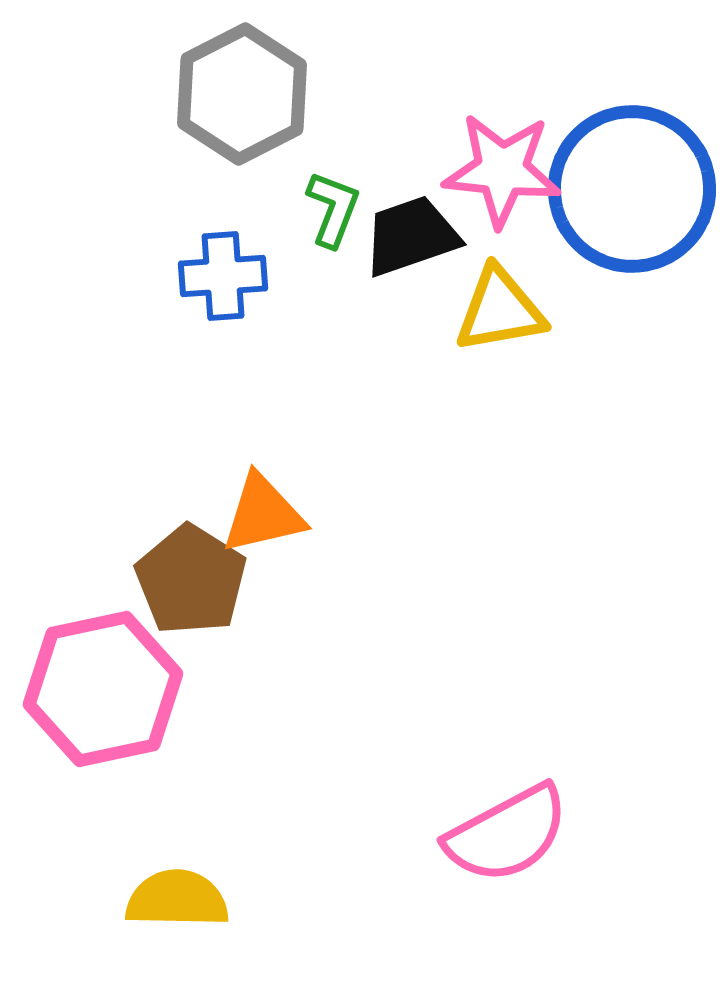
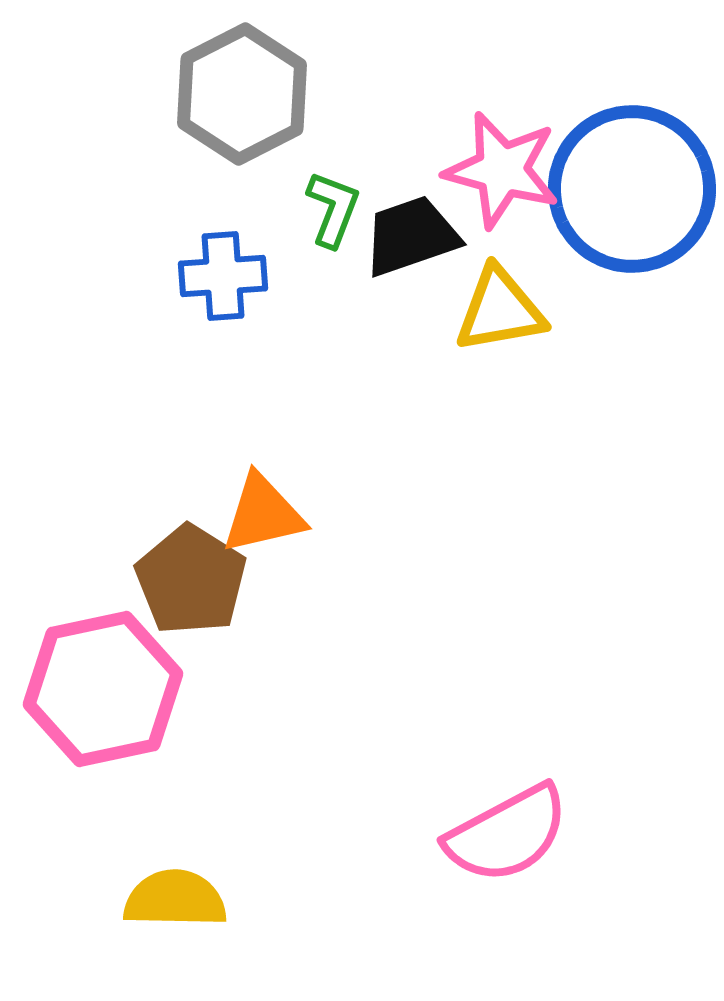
pink star: rotated 9 degrees clockwise
yellow semicircle: moved 2 px left
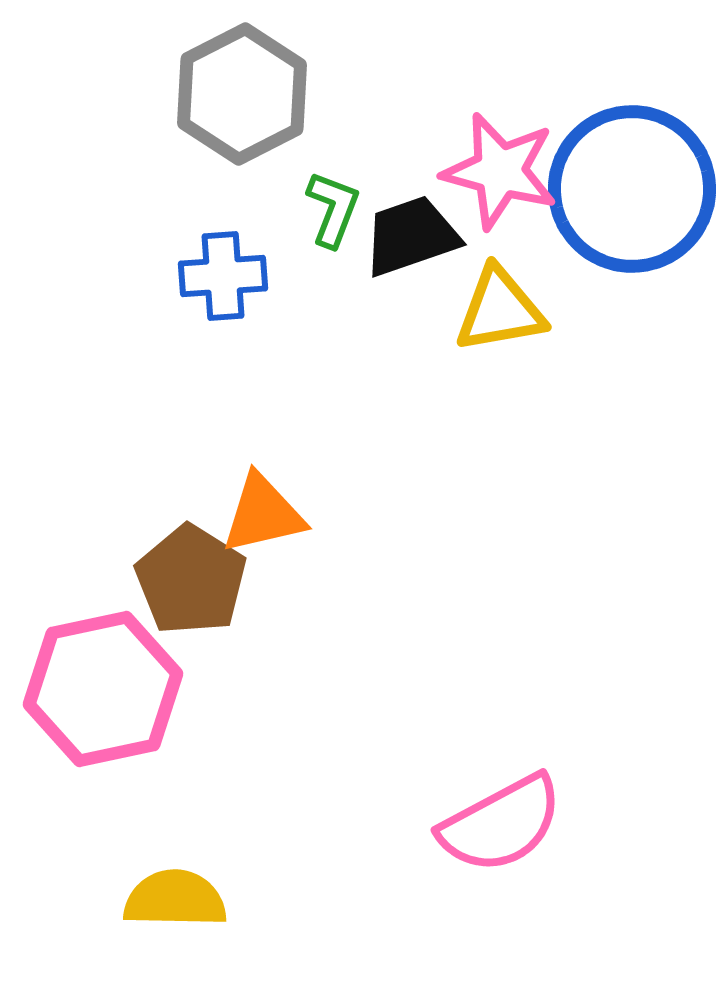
pink star: moved 2 px left, 1 px down
pink semicircle: moved 6 px left, 10 px up
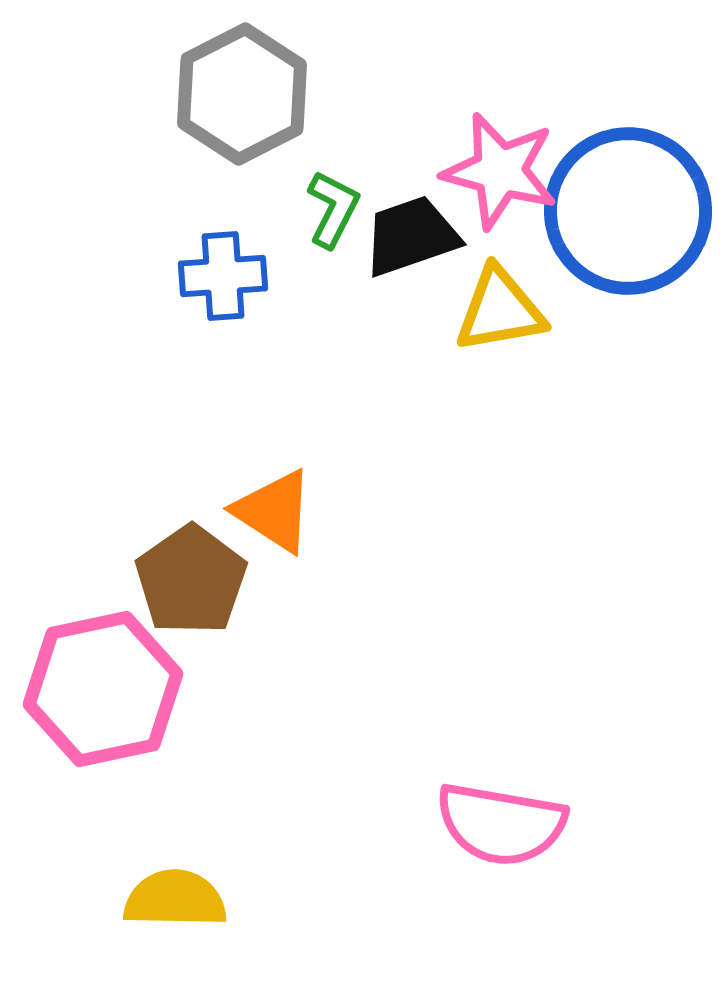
blue circle: moved 4 px left, 22 px down
green L-shape: rotated 6 degrees clockwise
orange triangle: moved 11 px right, 3 px up; rotated 46 degrees clockwise
brown pentagon: rotated 5 degrees clockwise
pink semicircle: rotated 38 degrees clockwise
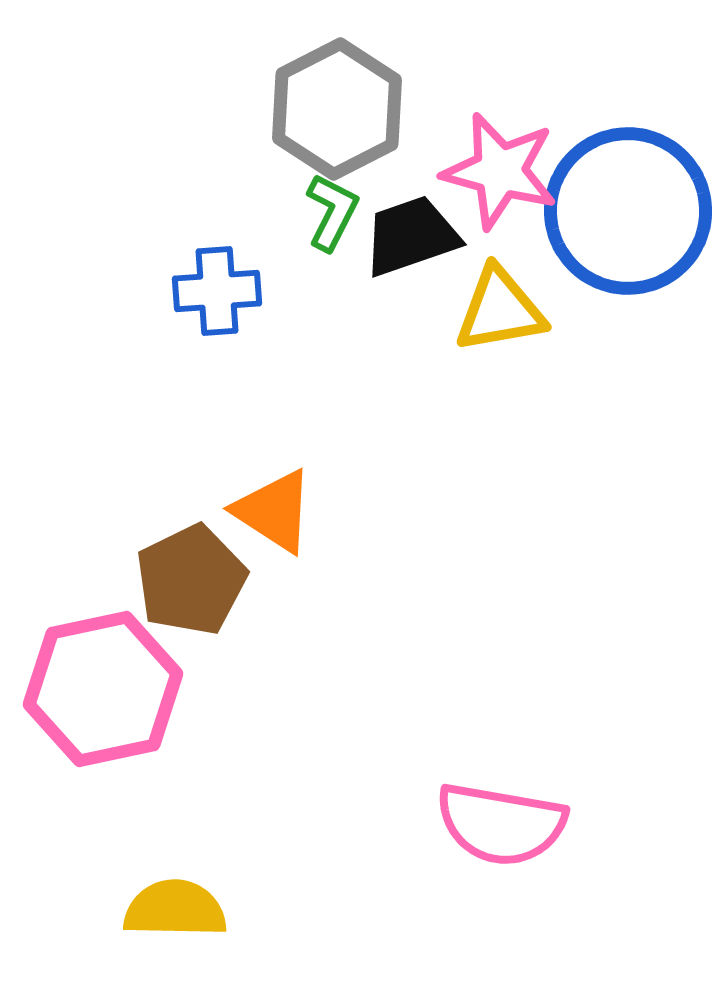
gray hexagon: moved 95 px right, 15 px down
green L-shape: moved 1 px left, 3 px down
blue cross: moved 6 px left, 15 px down
brown pentagon: rotated 9 degrees clockwise
yellow semicircle: moved 10 px down
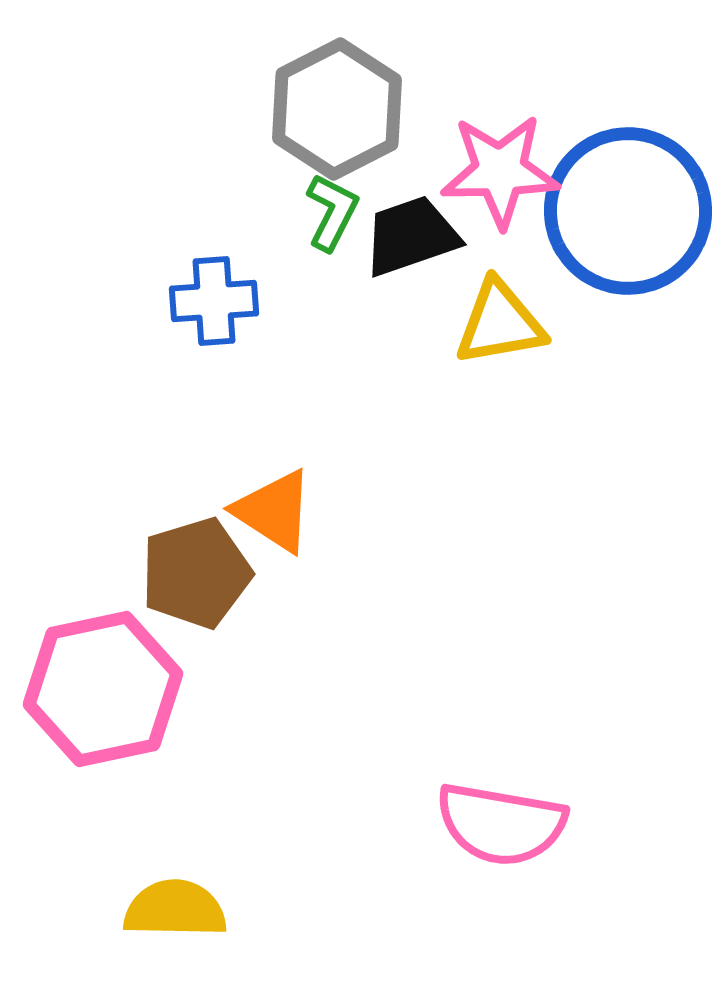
pink star: rotated 16 degrees counterclockwise
blue cross: moved 3 px left, 10 px down
yellow triangle: moved 13 px down
brown pentagon: moved 5 px right, 7 px up; rotated 9 degrees clockwise
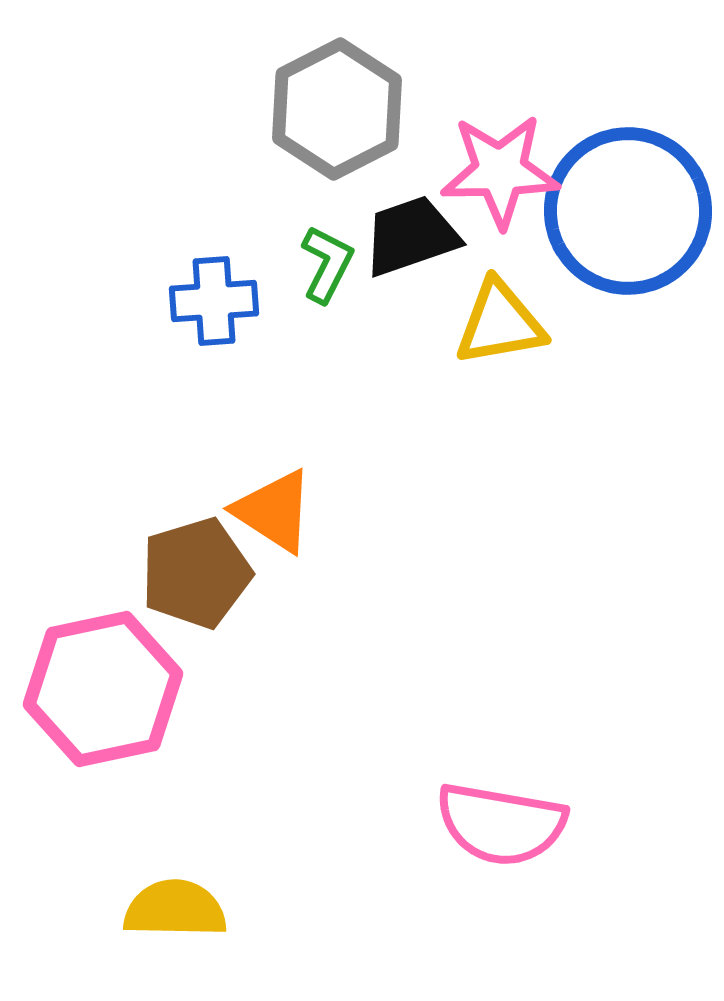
green L-shape: moved 5 px left, 52 px down
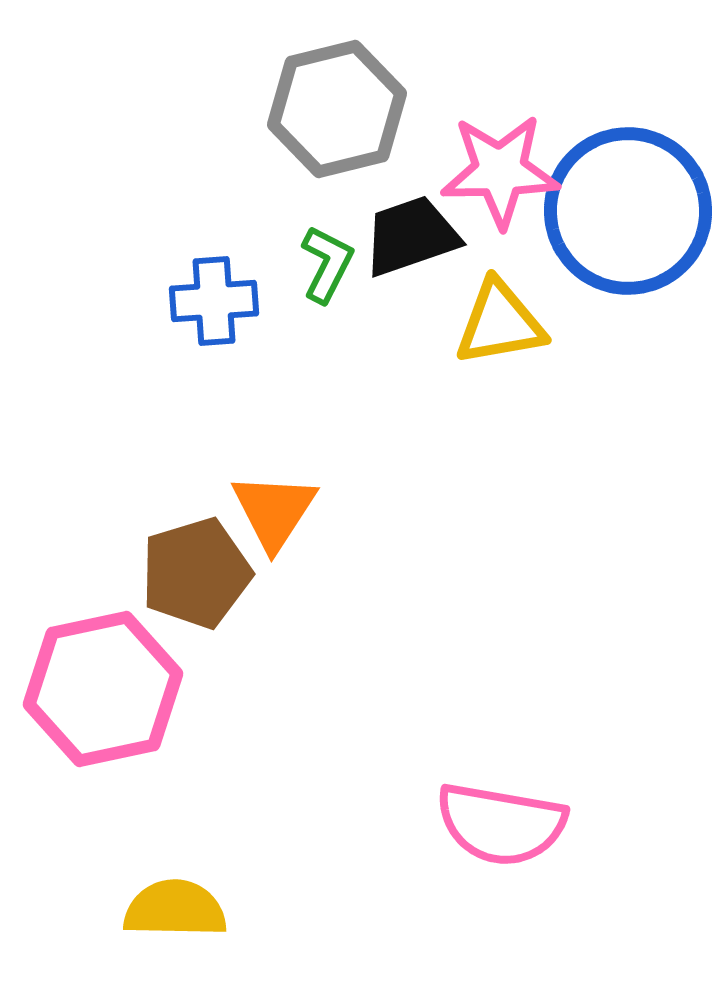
gray hexagon: rotated 13 degrees clockwise
orange triangle: rotated 30 degrees clockwise
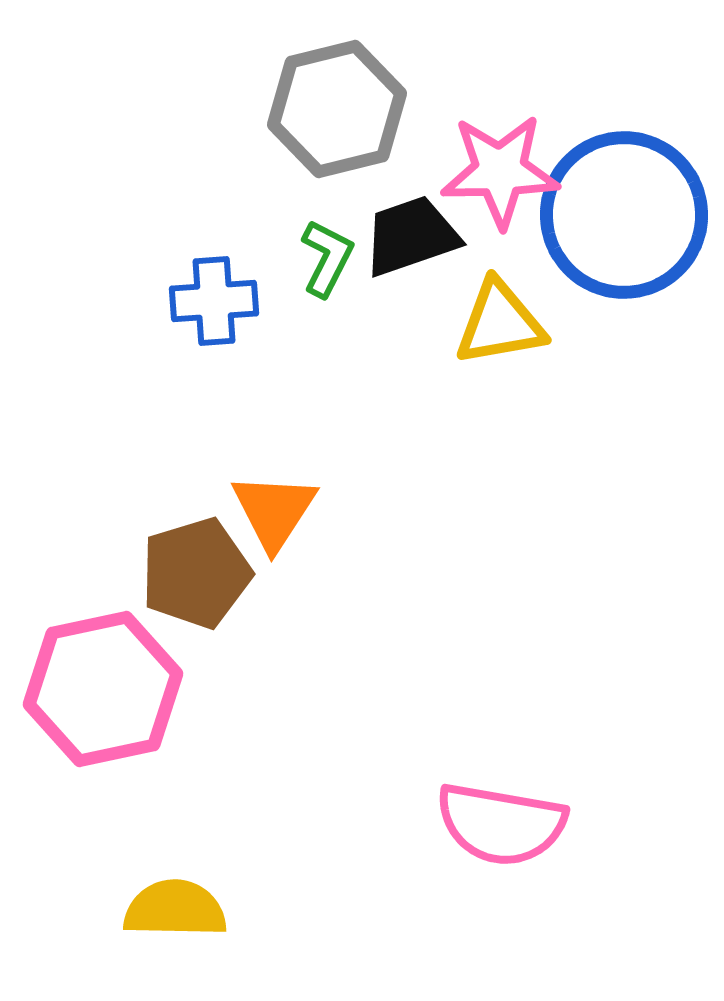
blue circle: moved 4 px left, 4 px down
green L-shape: moved 6 px up
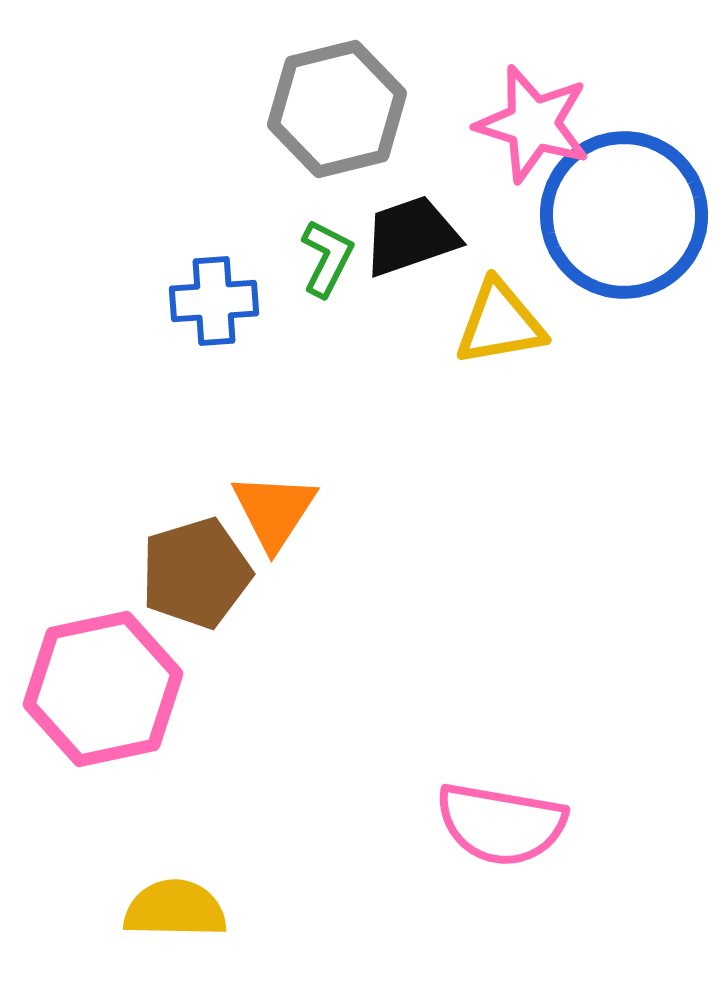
pink star: moved 33 px right, 47 px up; rotated 18 degrees clockwise
